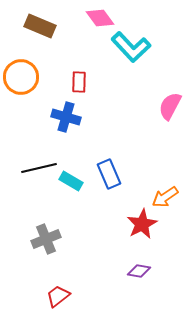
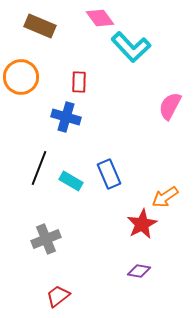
black line: rotated 56 degrees counterclockwise
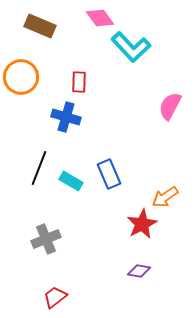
red trapezoid: moved 3 px left, 1 px down
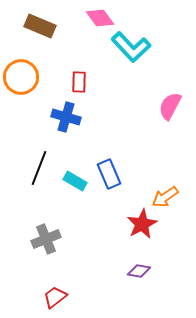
cyan rectangle: moved 4 px right
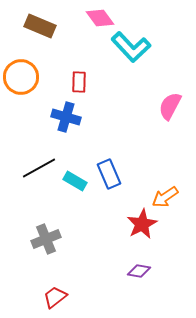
black line: rotated 40 degrees clockwise
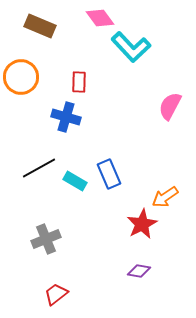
red trapezoid: moved 1 px right, 3 px up
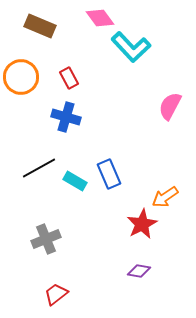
red rectangle: moved 10 px left, 4 px up; rotated 30 degrees counterclockwise
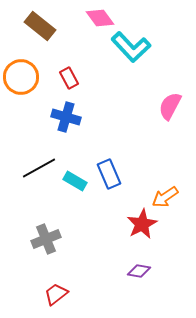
brown rectangle: rotated 16 degrees clockwise
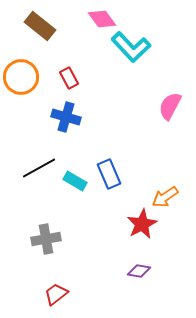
pink diamond: moved 2 px right, 1 px down
gray cross: rotated 12 degrees clockwise
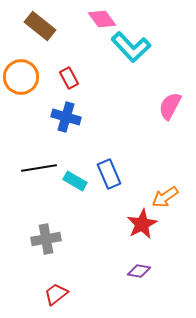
black line: rotated 20 degrees clockwise
